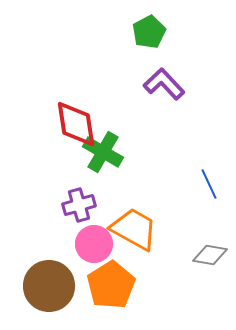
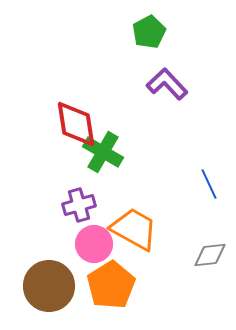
purple L-shape: moved 3 px right
gray diamond: rotated 16 degrees counterclockwise
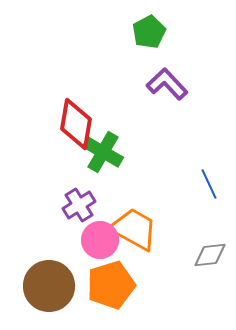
red diamond: rotated 18 degrees clockwise
purple cross: rotated 16 degrees counterclockwise
pink circle: moved 6 px right, 4 px up
orange pentagon: rotated 15 degrees clockwise
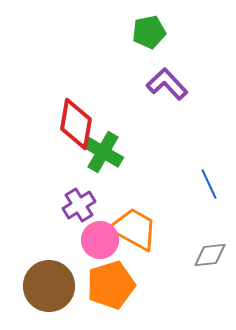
green pentagon: rotated 16 degrees clockwise
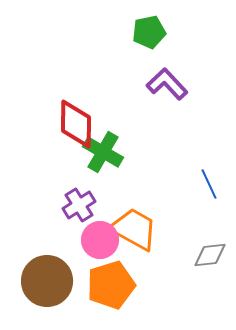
red diamond: rotated 9 degrees counterclockwise
brown circle: moved 2 px left, 5 px up
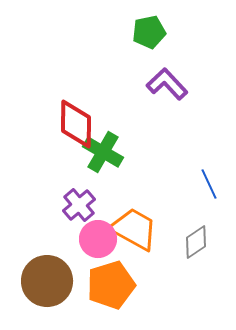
purple cross: rotated 8 degrees counterclockwise
pink circle: moved 2 px left, 1 px up
gray diamond: moved 14 px left, 13 px up; rotated 28 degrees counterclockwise
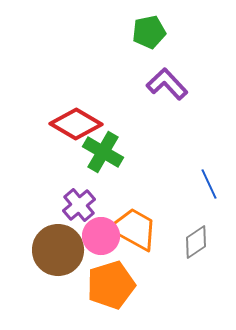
red diamond: rotated 60 degrees counterclockwise
pink circle: moved 3 px right, 3 px up
brown circle: moved 11 px right, 31 px up
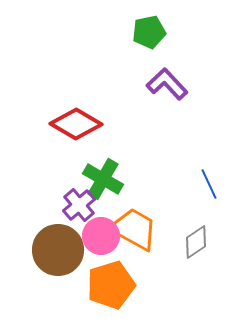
green cross: moved 27 px down
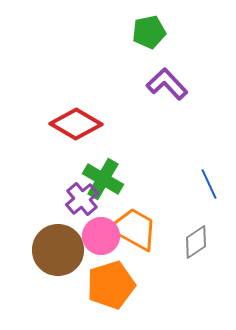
purple cross: moved 3 px right, 6 px up
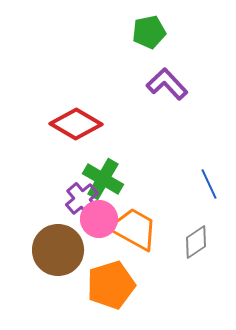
pink circle: moved 2 px left, 17 px up
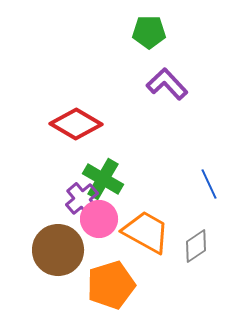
green pentagon: rotated 12 degrees clockwise
orange trapezoid: moved 12 px right, 3 px down
gray diamond: moved 4 px down
